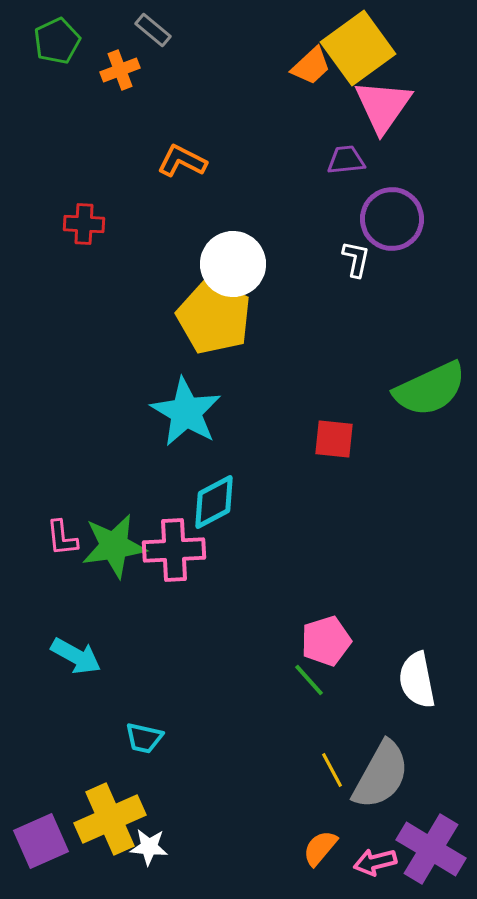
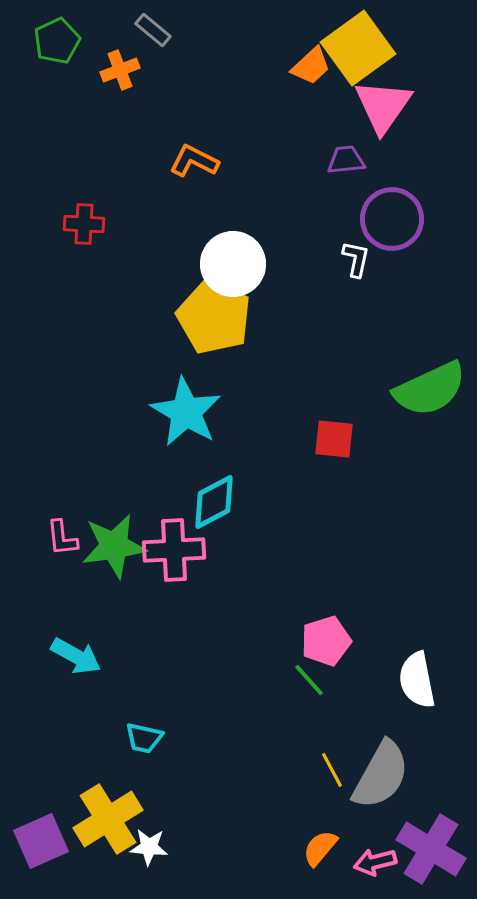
orange L-shape: moved 12 px right
yellow cross: moved 2 px left; rotated 8 degrees counterclockwise
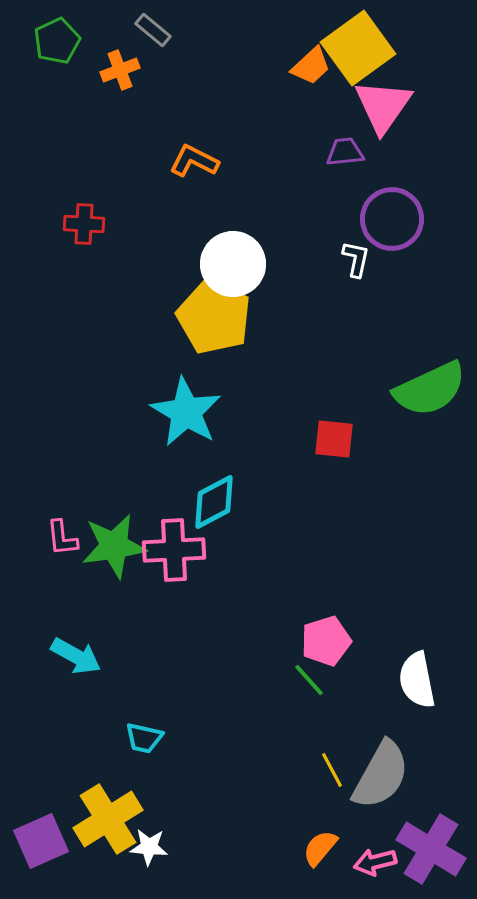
purple trapezoid: moved 1 px left, 8 px up
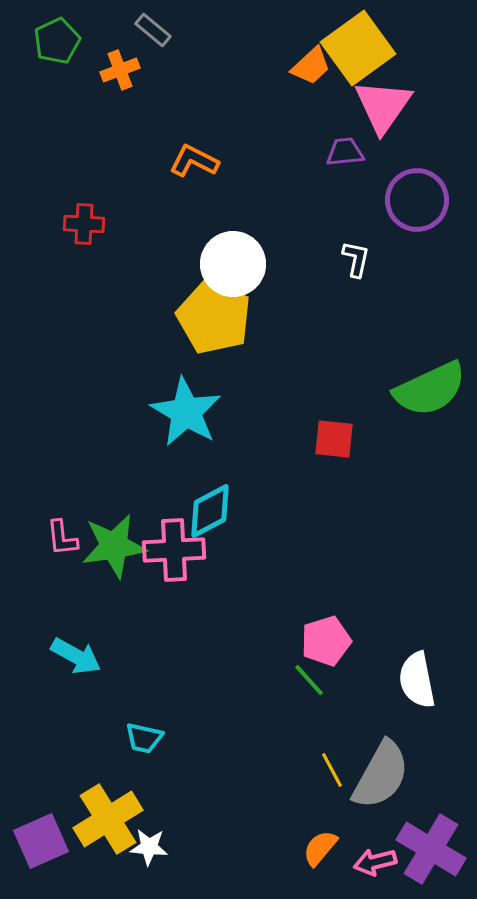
purple circle: moved 25 px right, 19 px up
cyan diamond: moved 4 px left, 9 px down
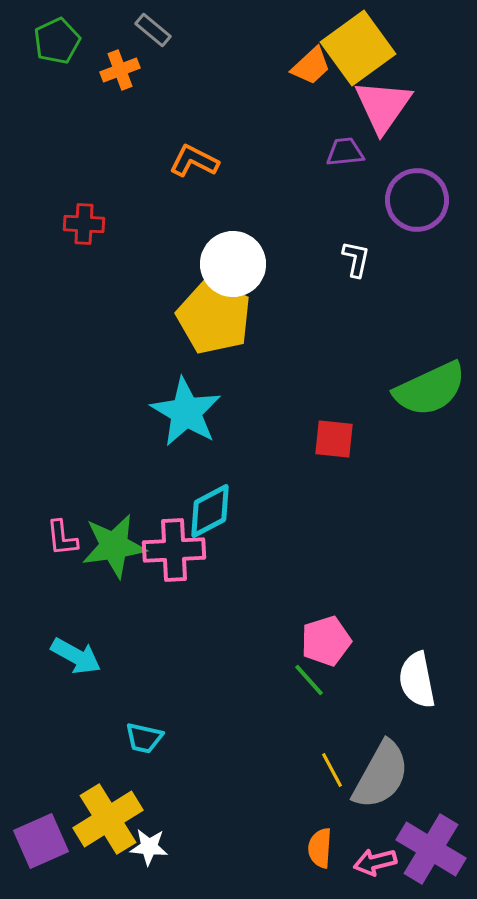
orange semicircle: rotated 36 degrees counterclockwise
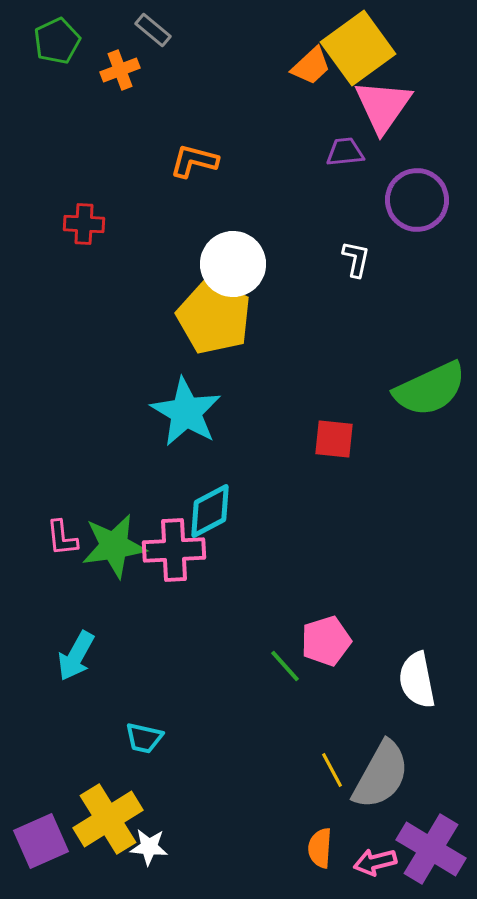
orange L-shape: rotated 12 degrees counterclockwise
cyan arrow: rotated 90 degrees clockwise
green line: moved 24 px left, 14 px up
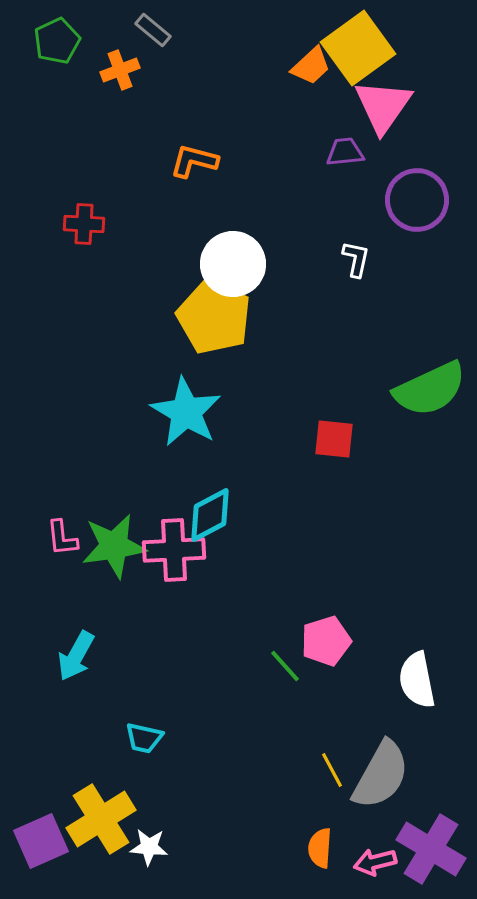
cyan diamond: moved 4 px down
yellow cross: moved 7 px left
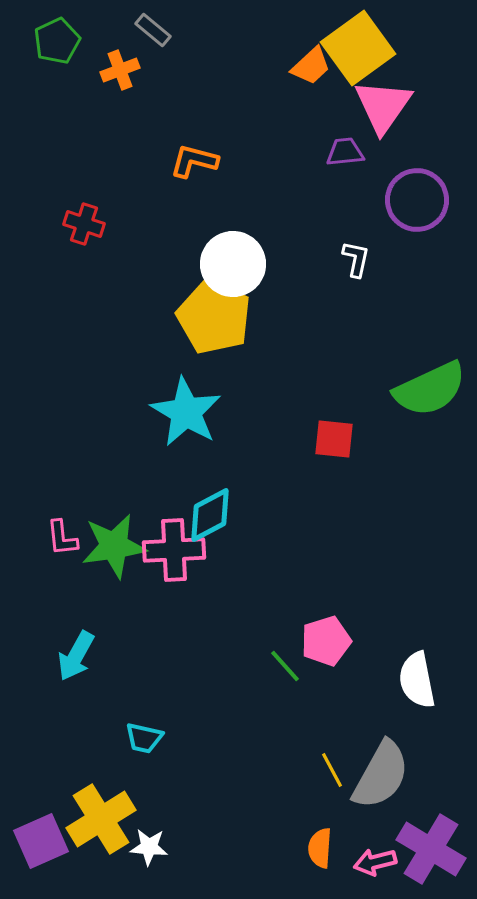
red cross: rotated 15 degrees clockwise
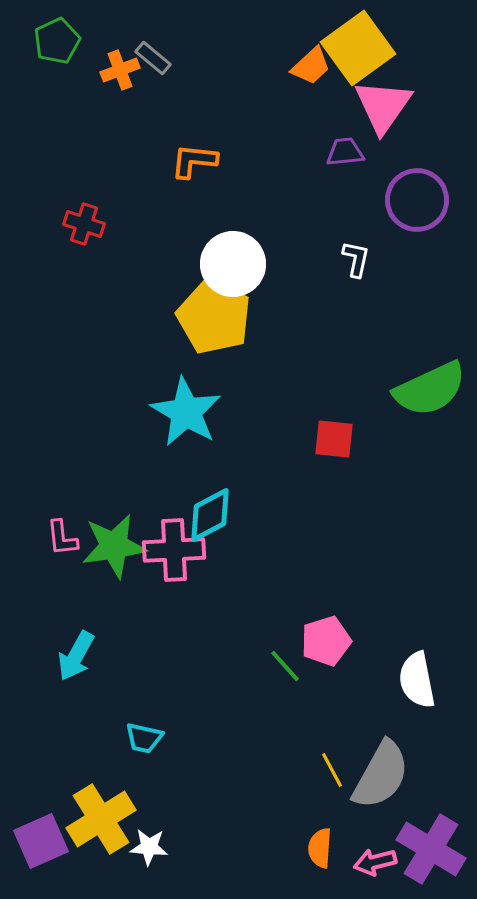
gray rectangle: moved 28 px down
orange L-shape: rotated 9 degrees counterclockwise
